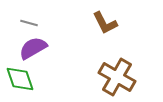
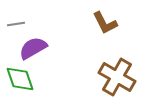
gray line: moved 13 px left, 1 px down; rotated 24 degrees counterclockwise
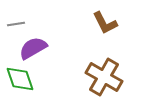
brown cross: moved 13 px left
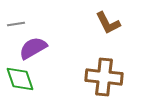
brown L-shape: moved 3 px right
brown cross: rotated 24 degrees counterclockwise
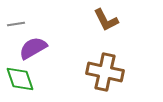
brown L-shape: moved 2 px left, 3 px up
brown cross: moved 1 px right, 5 px up; rotated 6 degrees clockwise
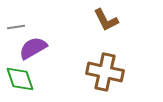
gray line: moved 3 px down
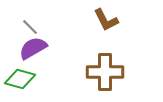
gray line: moved 14 px right; rotated 54 degrees clockwise
brown cross: rotated 12 degrees counterclockwise
green diamond: rotated 56 degrees counterclockwise
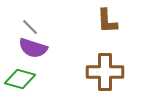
brown L-shape: moved 1 px right, 1 px down; rotated 24 degrees clockwise
purple semicircle: rotated 132 degrees counterclockwise
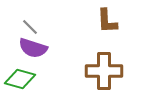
brown cross: moved 1 px left, 1 px up
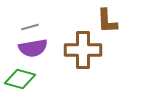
gray line: rotated 60 degrees counterclockwise
purple semicircle: rotated 28 degrees counterclockwise
brown cross: moved 21 px left, 21 px up
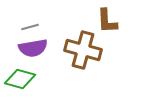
brown cross: rotated 15 degrees clockwise
